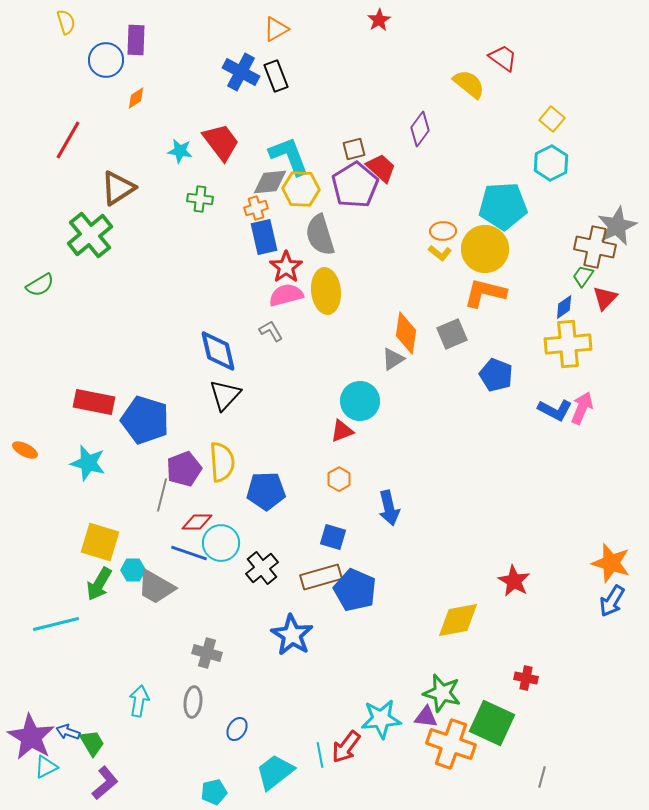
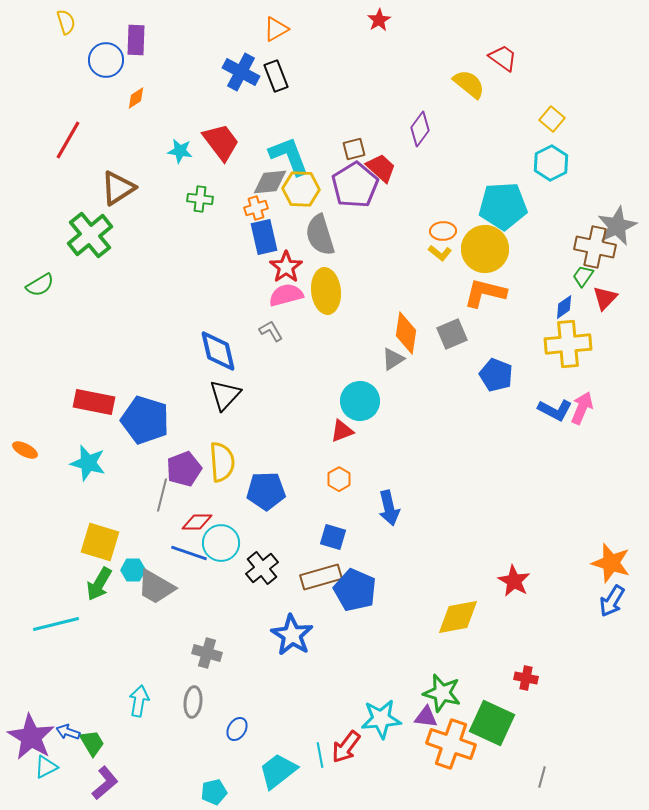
yellow diamond at (458, 620): moved 3 px up
cyan trapezoid at (275, 772): moved 3 px right, 1 px up
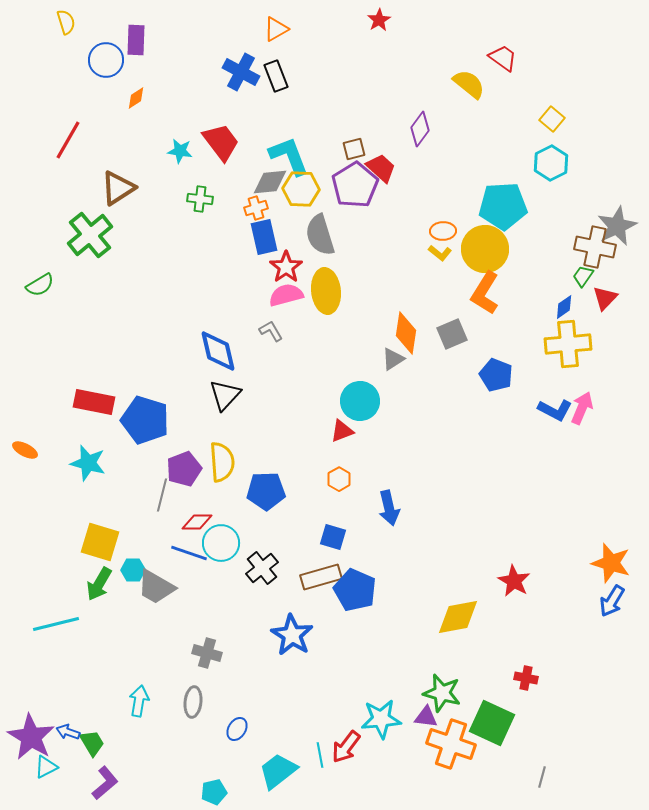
orange L-shape at (485, 293): rotated 72 degrees counterclockwise
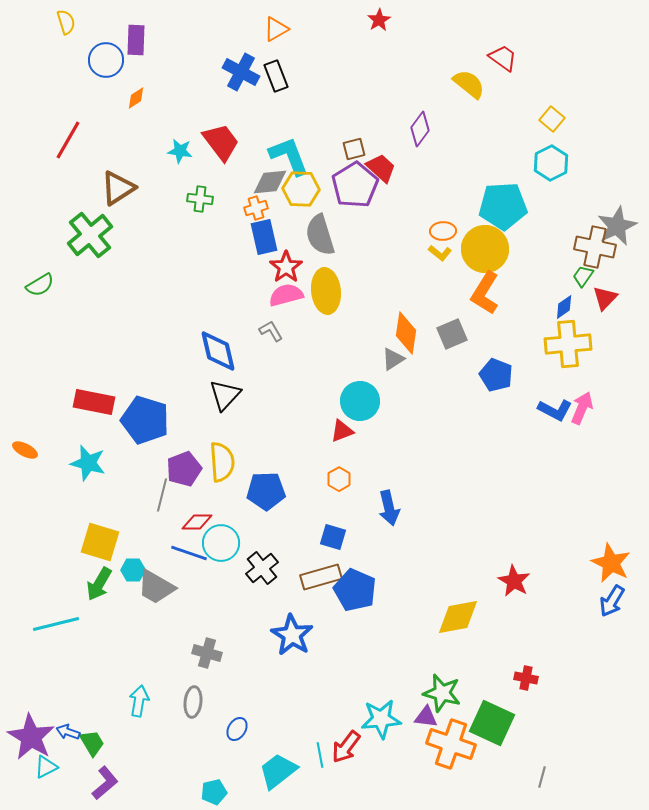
orange star at (611, 563): rotated 9 degrees clockwise
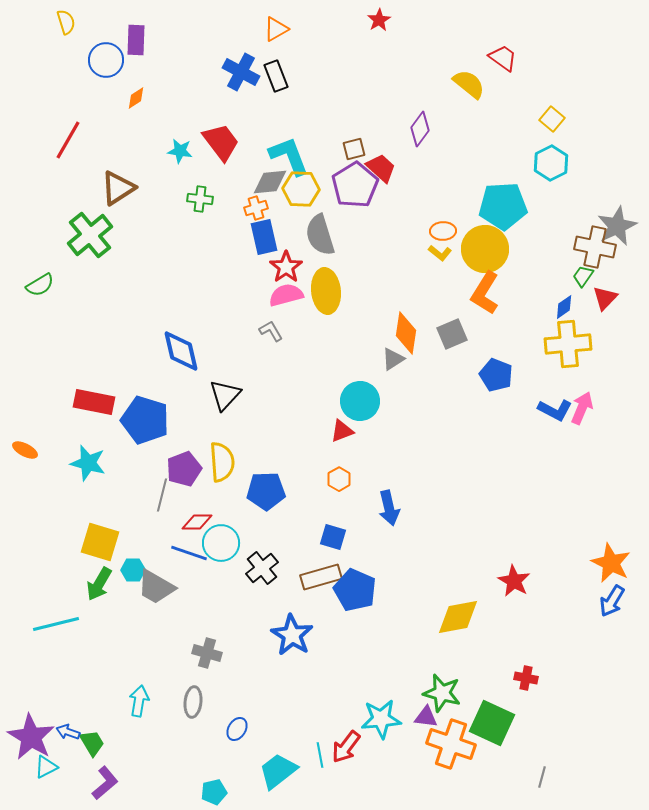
blue diamond at (218, 351): moved 37 px left
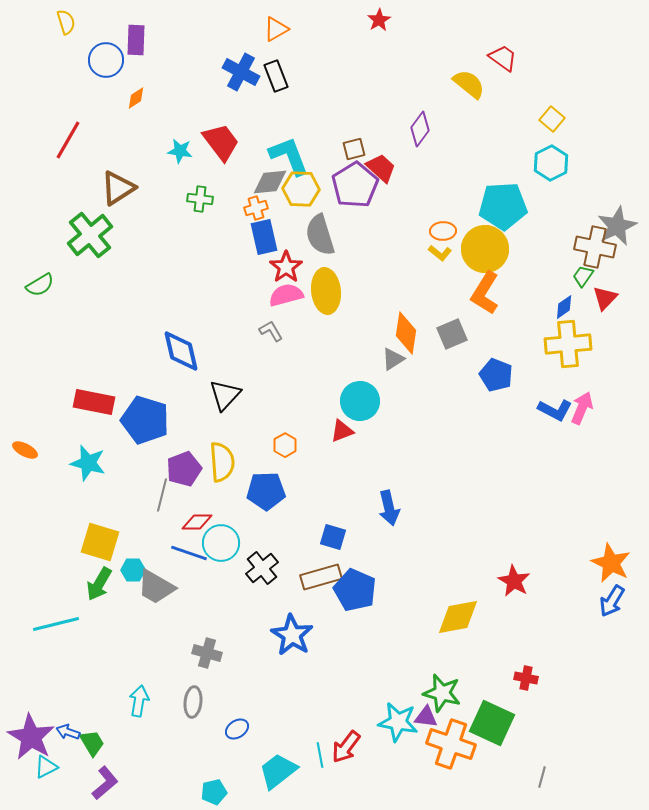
orange hexagon at (339, 479): moved 54 px left, 34 px up
cyan star at (381, 719): moved 17 px right, 3 px down; rotated 15 degrees clockwise
blue ellipse at (237, 729): rotated 25 degrees clockwise
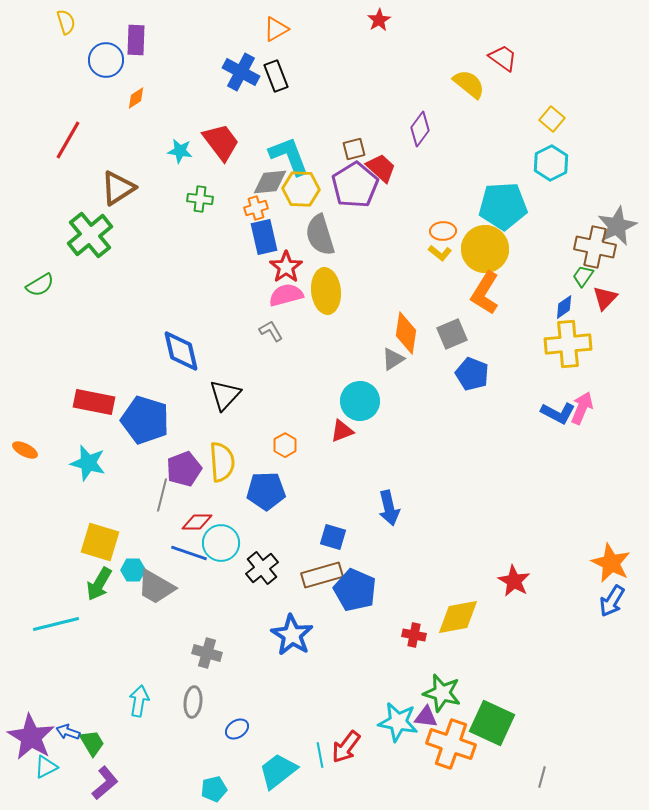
blue pentagon at (496, 375): moved 24 px left, 1 px up
blue L-shape at (555, 410): moved 3 px right, 3 px down
brown rectangle at (321, 577): moved 1 px right, 2 px up
red cross at (526, 678): moved 112 px left, 43 px up
cyan pentagon at (214, 792): moved 3 px up
